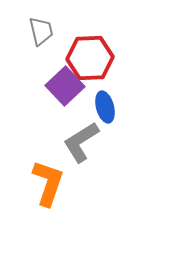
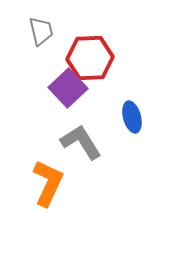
purple square: moved 3 px right, 2 px down
blue ellipse: moved 27 px right, 10 px down
gray L-shape: rotated 90 degrees clockwise
orange L-shape: rotated 6 degrees clockwise
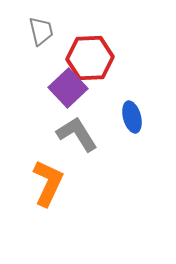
gray L-shape: moved 4 px left, 8 px up
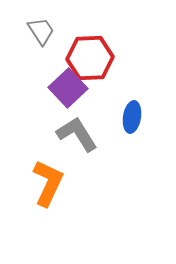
gray trapezoid: rotated 20 degrees counterclockwise
blue ellipse: rotated 24 degrees clockwise
